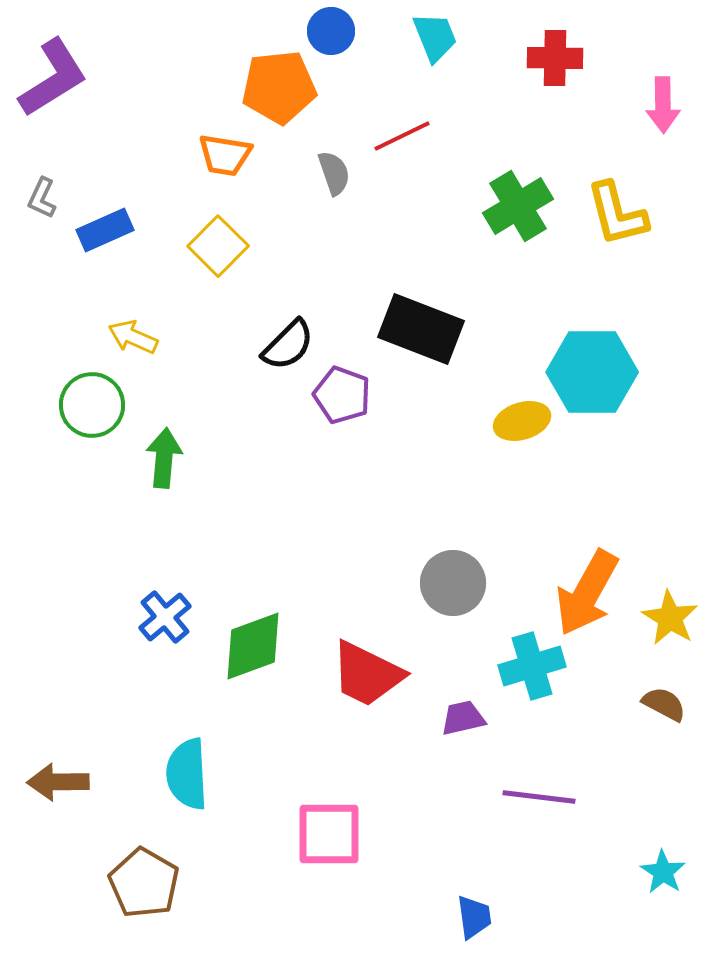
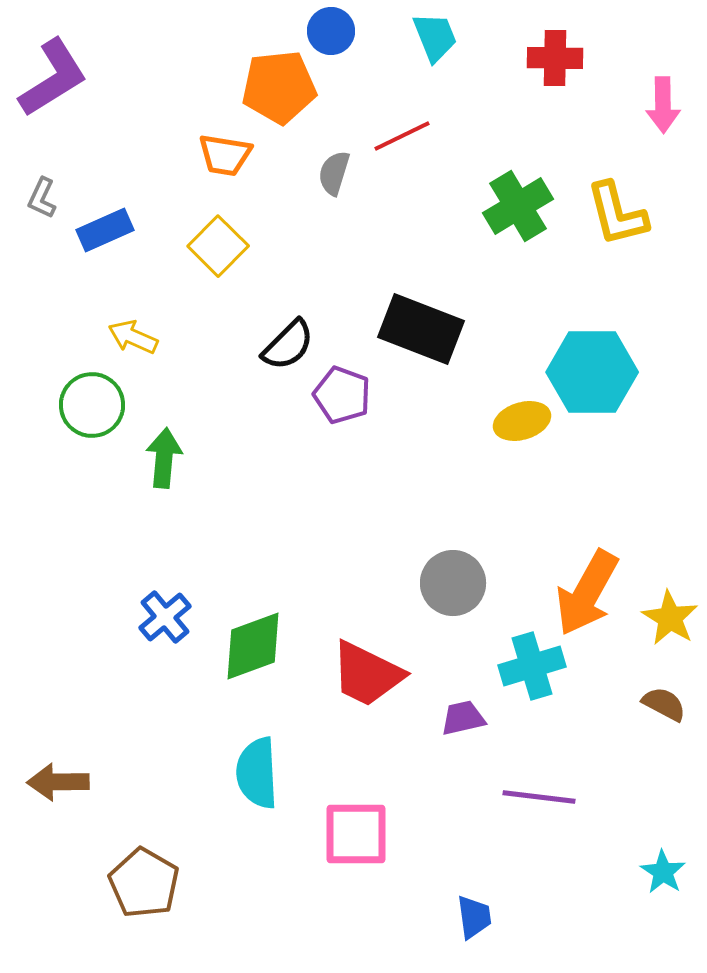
gray semicircle: rotated 144 degrees counterclockwise
cyan semicircle: moved 70 px right, 1 px up
pink square: moved 27 px right
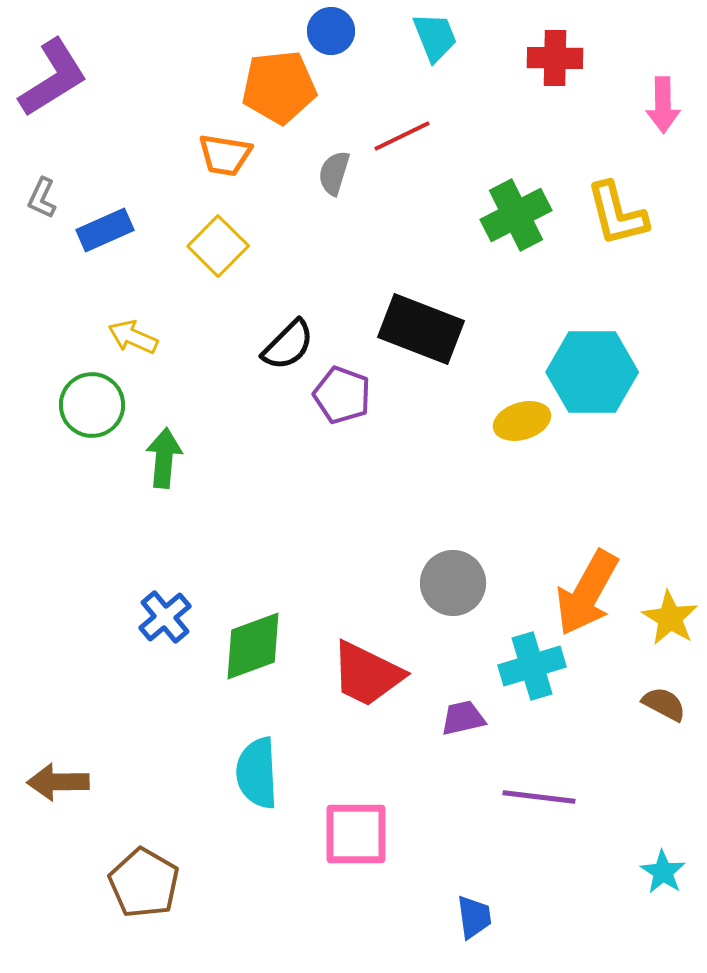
green cross: moved 2 px left, 9 px down; rotated 4 degrees clockwise
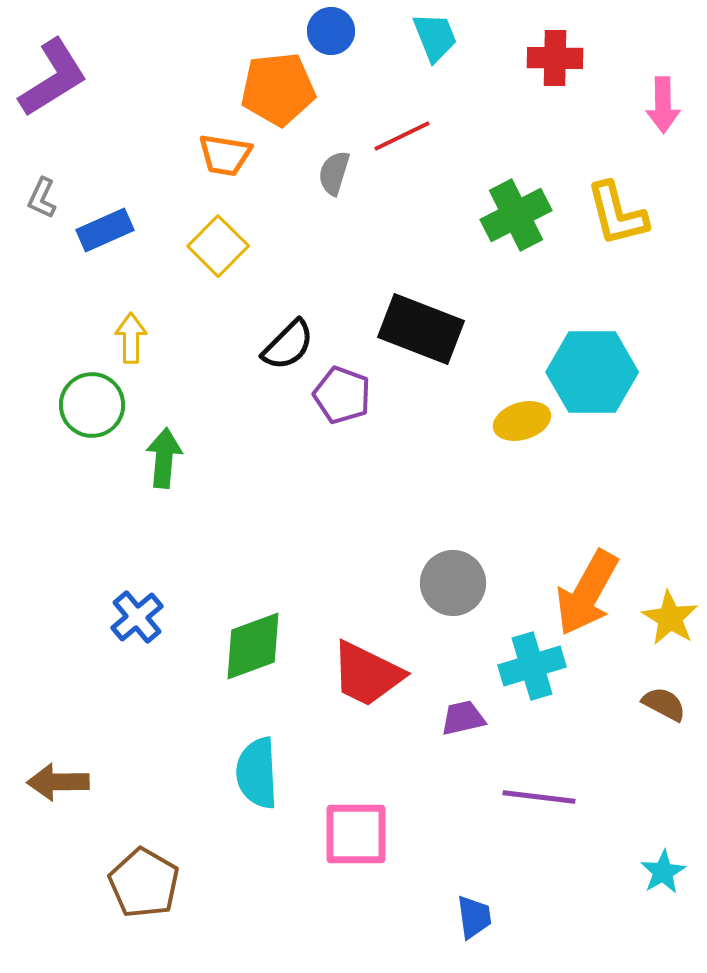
orange pentagon: moved 1 px left, 2 px down
yellow arrow: moved 2 px left, 1 px down; rotated 66 degrees clockwise
blue cross: moved 28 px left
cyan star: rotated 9 degrees clockwise
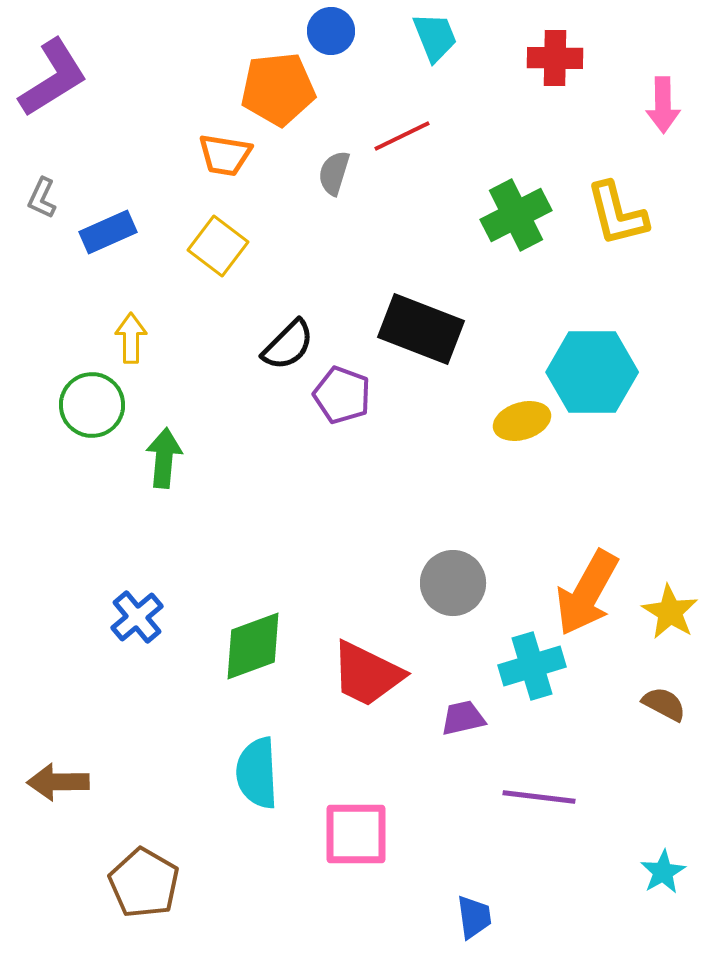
blue rectangle: moved 3 px right, 2 px down
yellow square: rotated 8 degrees counterclockwise
yellow star: moved 6 px up
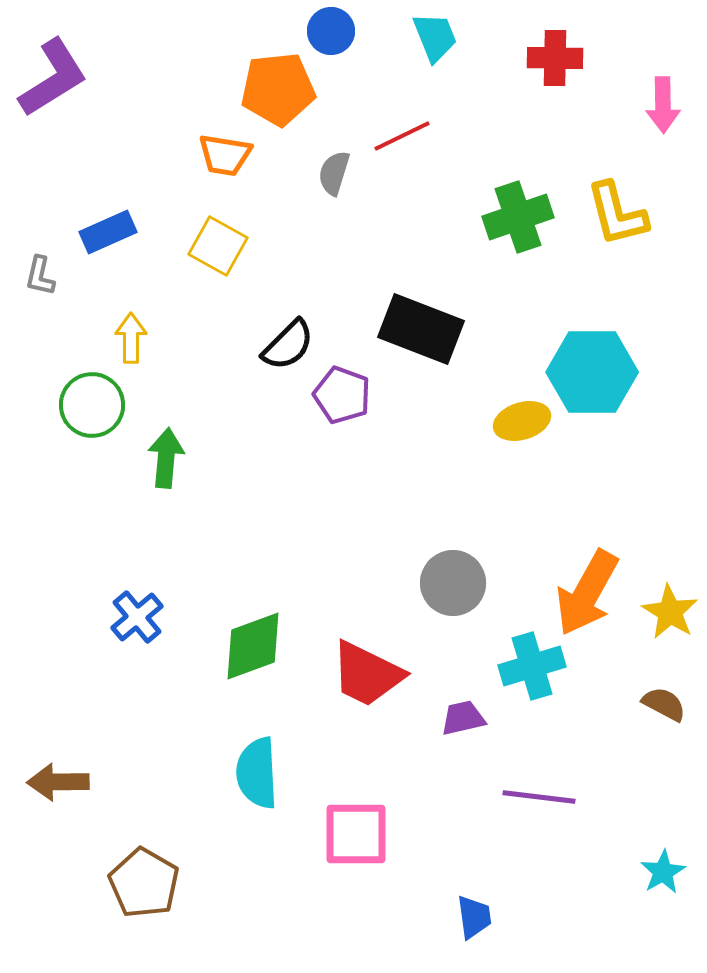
gray L-shape: moved 2 px left, 78 px down; rotated 12 degrees counterclockwise
green cross: moved 2 px right, 2 px down; rotated 8 degrees clockwise
yellow square: rotated 8 degrees counterclockwise
green arrow: moved 2 px right
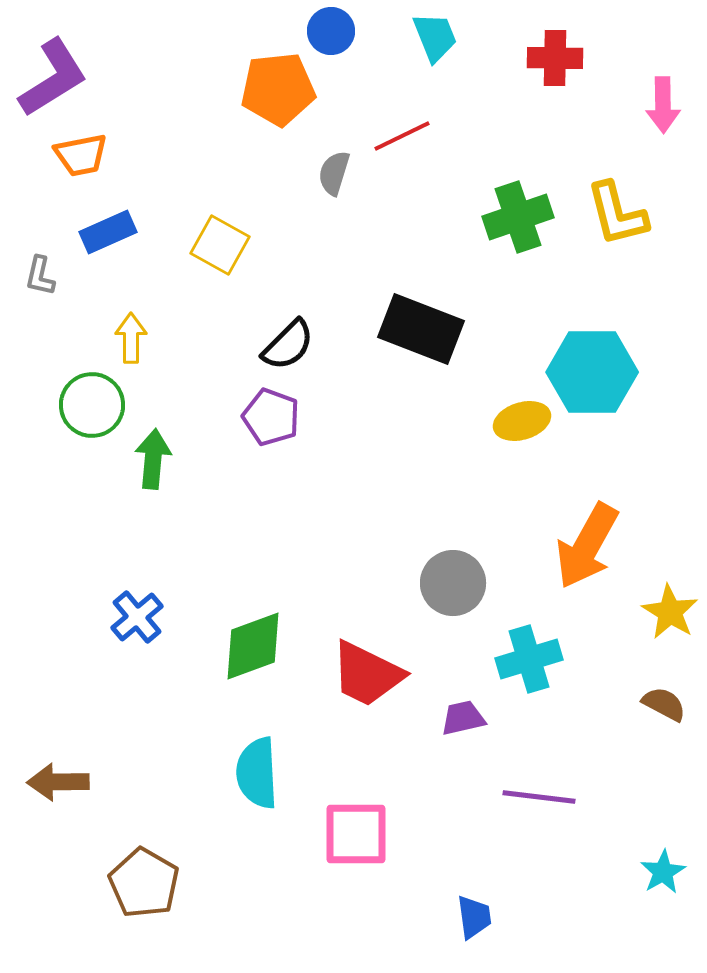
orange trapezoid: moved 144 px left; rotated 20 degrees counterclockwise
yellow square: moved 2 px right, 1 px up
purple pentagon: moved 71 px left, 22 px down
green arrow: moved 13 px left, 1 px down
orange arrow: moved 47 px up
cyan cross: moved 3 px left, 7 px up
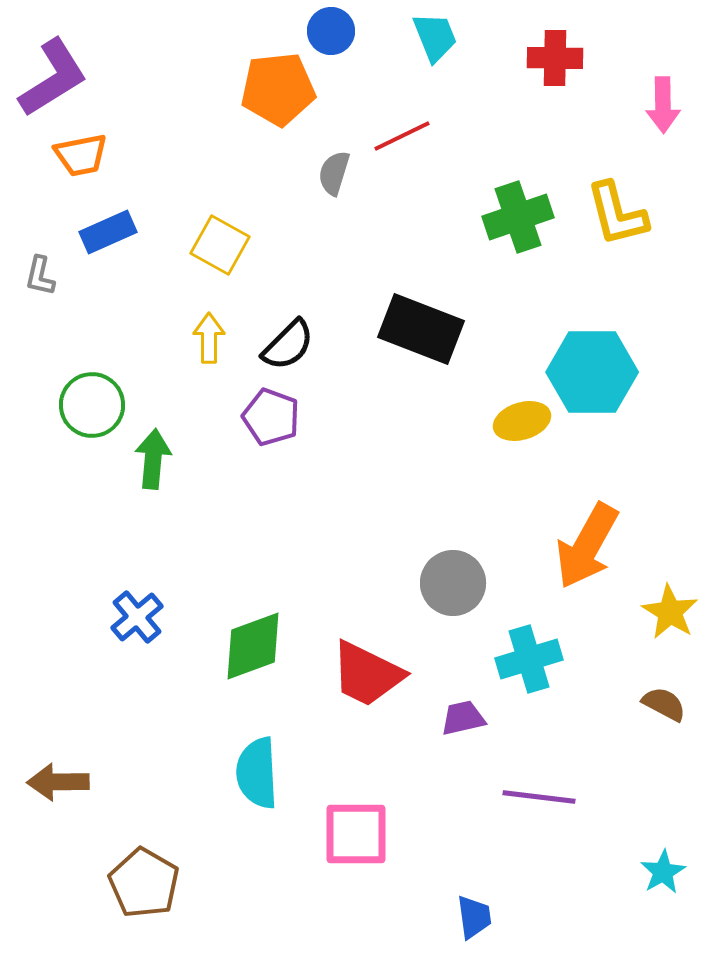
yellow arrow: moved 78 px right
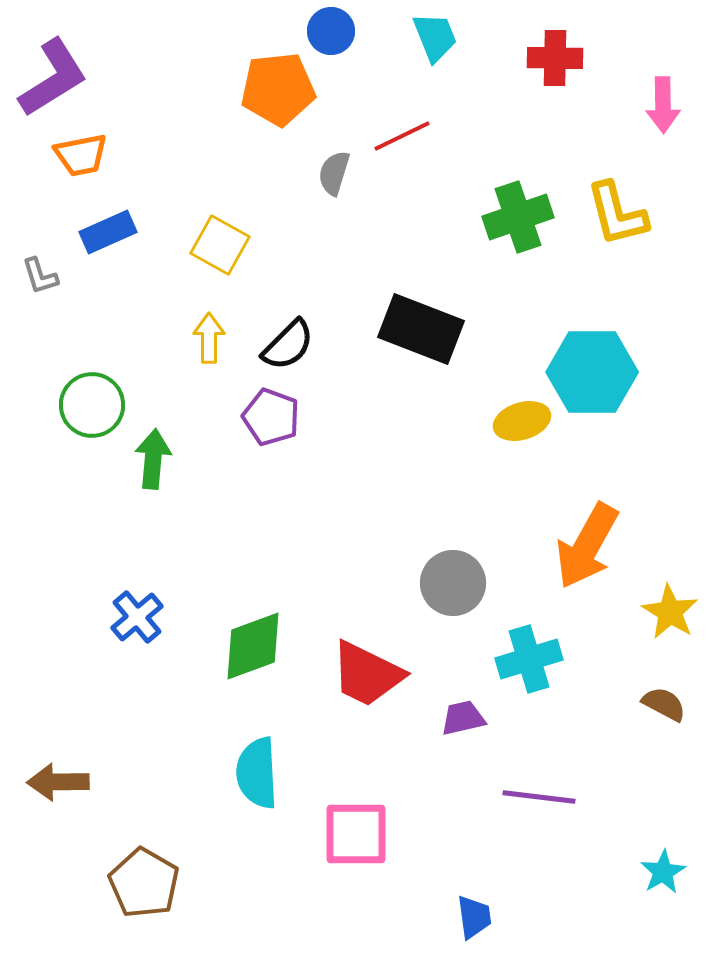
gray L-shape: rotated 30 degrees counterclockwise
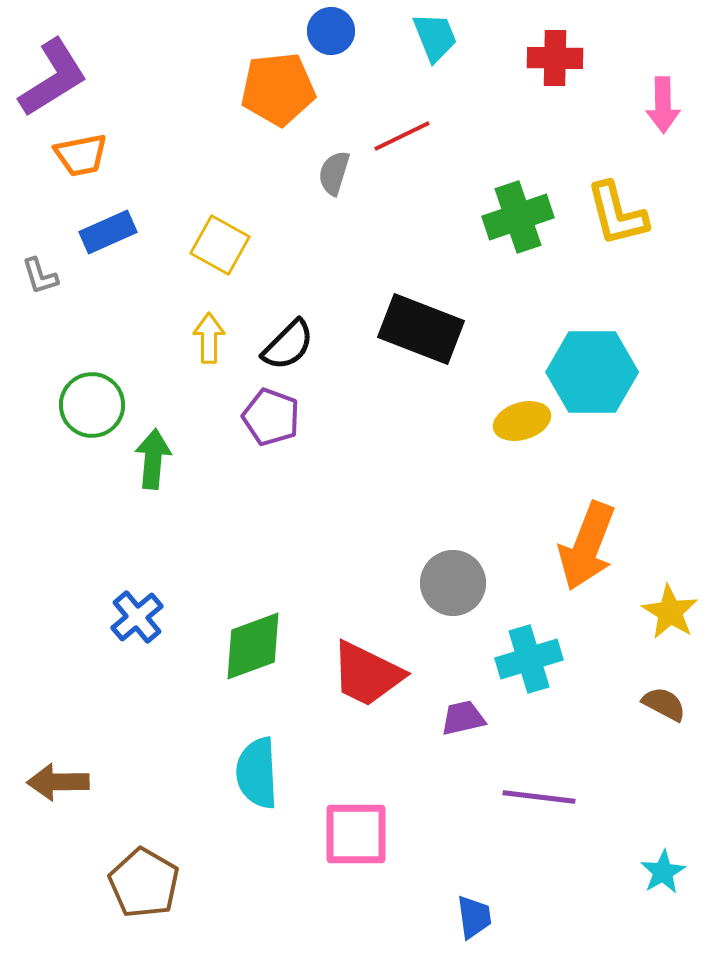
orange arrow: rotated 8 degrees counterclockwise
